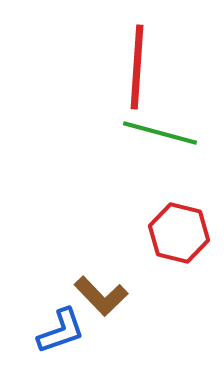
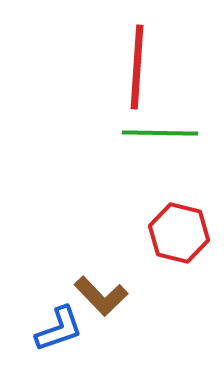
green line: rotated 14 degrees counterclockwise
blue L-shape: moved 2 px left, 2 px up
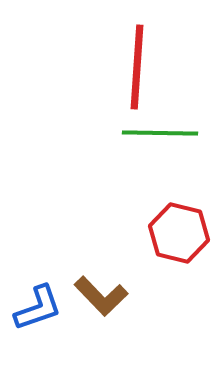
blue L-shape: moved 21 px left, 21 px up
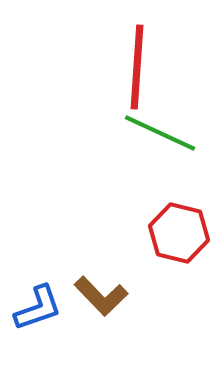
green line: rotated 24 degrees clockwise
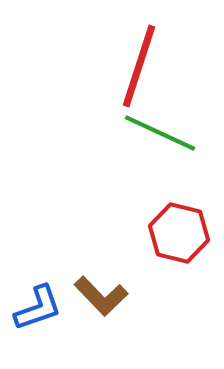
red line: moved 2 px right, 1 px up; rotated 14 degrees clockwise
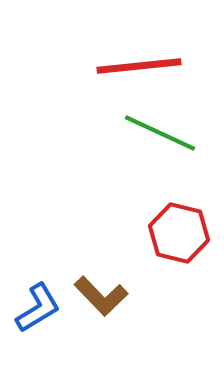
red line: rotated 66 degrees clockwise
blue L-shape: rotated 12 degrees counterclockwise
